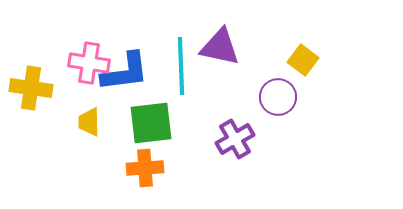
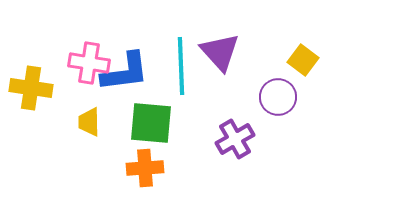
purple triangle: moved 5 px down; rotated 36 degrees clockwise
green square: rotated 12 degrees clockwise
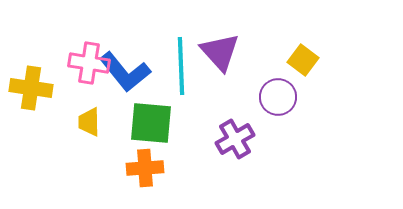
blue L-shape: rotated 58 degrees clockwise
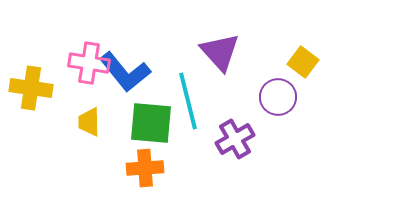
yellow square: moved 2 px down
cyan line: moved 7 px right, 35 px down; rotated 12 degrees counterclockwise
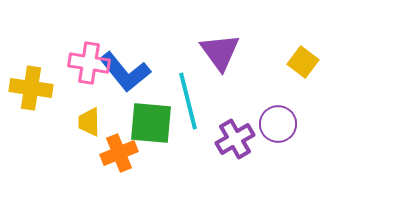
purple triangle: rotated 6 degrees clockwise
purple circle: moved 27 px down
orange cross: moved 26 px left, 15 px up; rotated 18 degrees counterclockwise
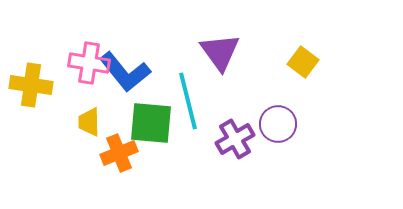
yellow cross: moved 3 px up
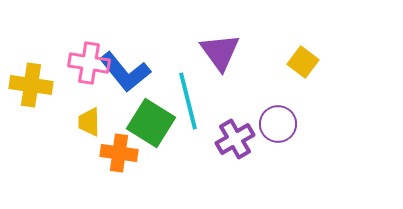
green square: rotated 27 degrees clockwise
orange cross: rotated 30 degrees clockwise
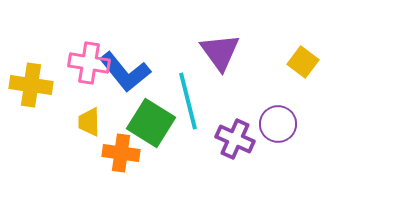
purple cross: rotated 36 degrees counterclockwise
orange cross: moved 2 px right
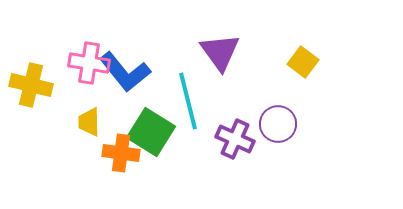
yellow cross: rotated 6 degrees clockwise
green square: moved 9 px down
